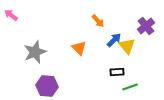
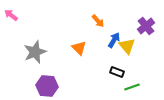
blue arrow: rotated 14 degrees counterclockwise
black rectangle: rotated 24 degrees clockwise
green line: moved 2 px right
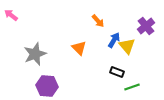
gray star: moved 2 px down
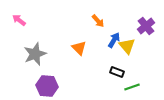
pink arrow: moved 8 px right, 5 px down
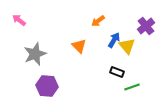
orange arrow: rotated 96 degrees clockwise
orange triangle: moved 2 px up
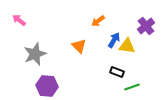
yellow triangle: rotated 42 degrees counterclockwise
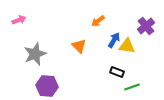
pink arrow: rotated 120 degrees clockwise
